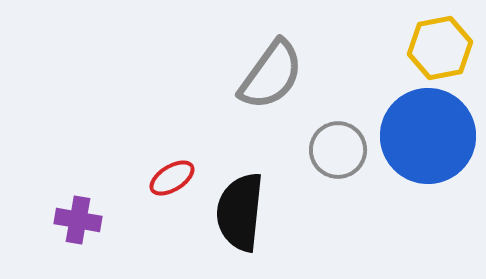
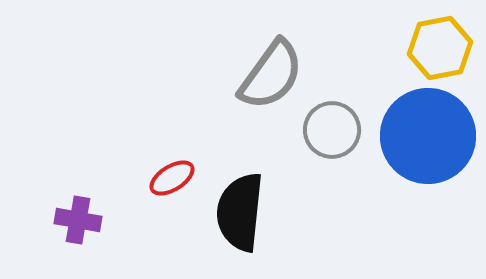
gray circle: moved 6 px left, 20 px up
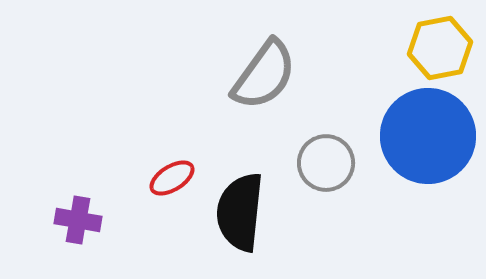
gray semicircle: moved 7 px left
gray circle: moved 6 px left, 33 px down
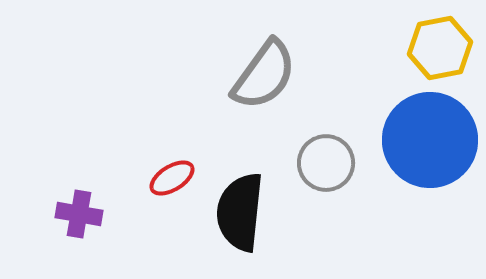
blue circle: moved 2 px right, 4 px down
purple cross: moved 1 px right, 6 px up
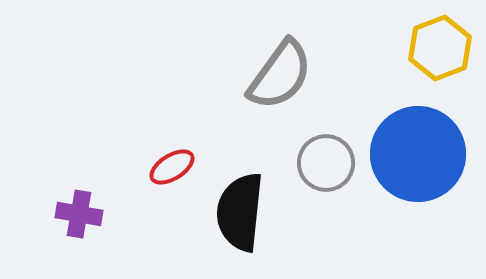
yellow hexagon: rotated 10 degrees counterclockwise
gray semicircle: moved 16 px right
blue circle: moved 12 px left, 14 px down
red ellipse: moved 11 px up
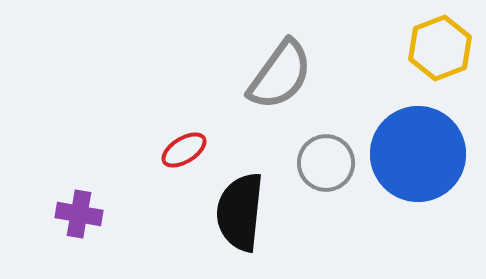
red ellipse: moved 12 px right, 17 px up
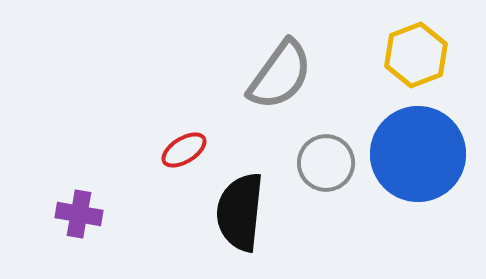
yellow hexagon: moved 24 px left, 7 px down
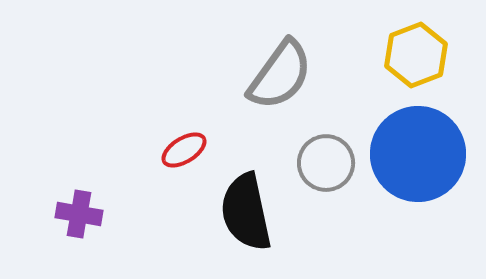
black semicircle: moved 6 px right; rotated 18 degrees counterclockwise
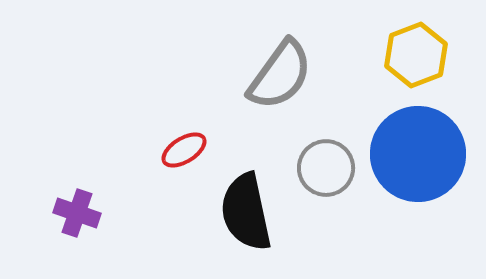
gray circle: moved 5 px down
purple cross: moved 2 px left, 1 px up; rotated 9 degrees clockwise
